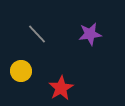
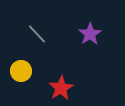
purple star: rotated 25 degrees counterclockwise
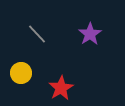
yellow circle: moved 2 px down
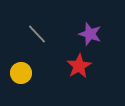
purple star: rotated 20 degrees counterclockwise
red star: moved 18 px right, 22 px up
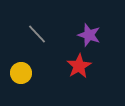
purple star: moved 1 px left, 1 px down
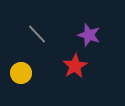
red star: moved 4 px left
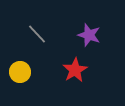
red star: moved 4 px down
yellow circle: moved 1 px left, 1 px up
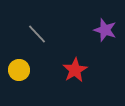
purple star: moved 16 px right, 5 px up
yellow circle: moved 1 px left, 2 px up
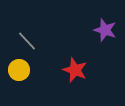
gray line: moved 10 px left, 7 px down
red star: rotated 20 degrees counterclockwise
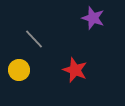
purple star: moved 12 px left, 12 px up
gray line: moved 7 px right, 2 px up
